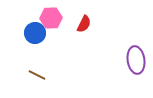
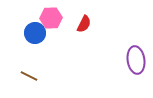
brown line: moved 8 px left, 1 px down
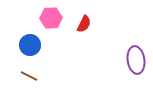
blue circle: moved 5 px left, 12 px down
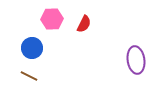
pink hexagon: moved 1 px right, 1 px down
blue circle: moved 2 px right, 3 px down
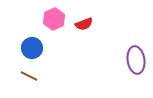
pink hexagon: moved 2 px right; rotated 20 degrees counterclockwise
red semicircle: rotated 42 degrees clockwise
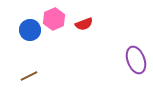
blue circle: moved 2 px left, 18 px up
purple ellipse: rotated 12 degrees counterclockwise
brown line: rotated 54 degrees counterclockwise
